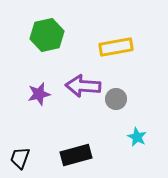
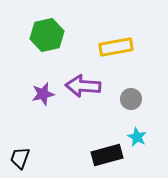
purple star: moved 4 px right
gray circle: moved 15 px right
black rectangle: moved 31 px right
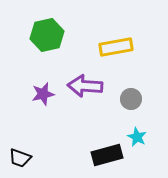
purple arrow: moved 2 px right
black trapezoid: rotated 90 degrees counterclockwise
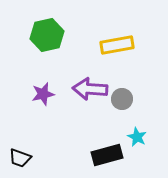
yellow rectangle: moved 1 px right, 2 px up
purple arrow: moved 5 px right, 3 px down
gray circle: moved 9 px left
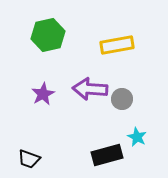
green hexagon: moved 1 px right
purple star: rotated 15 degrees counterclockwise
black trapezoid: moved 9 px right, 1 px down
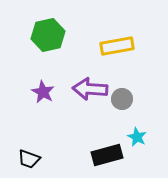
yellow rectangle: moved 1 px down
purple star: moved 2 px up; rotated 15 degrees counterclockwise
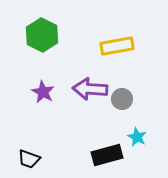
green hexagon: moved 6 px left; rotated 20 degrees counterclockwise
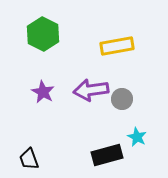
green hexagon: moved 1 px right, 1 px up
purple arrow: moved 1 px right, 1 px down; rotated 12 degrees counterclockwise
black trapezoid: rotated 50 degrees clockwise
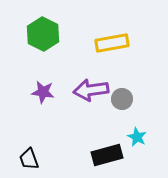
yellow rectangle: moved 5 px left, 3 px up
purple star: rotated 20 degrees counterclockwise
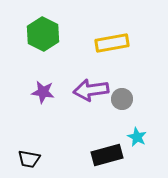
black trapezoid: rotated 60 degrees counterclockwise
